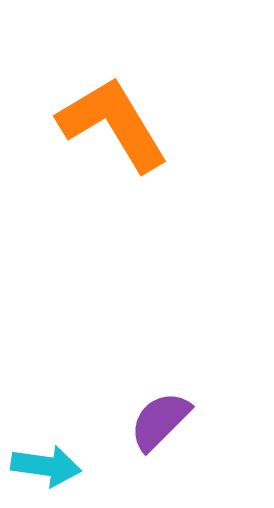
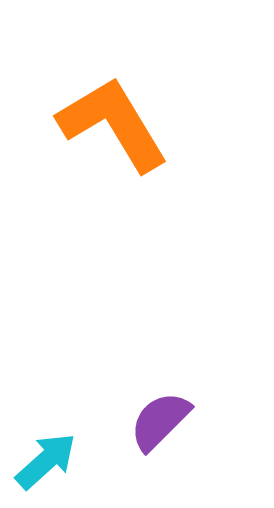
cyan arrow: moved 5 px up; rotated 50 degrees counterclockwise
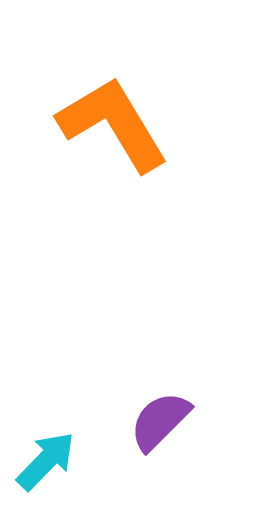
cyan arrow: rotated 4 degrees counterclockwise
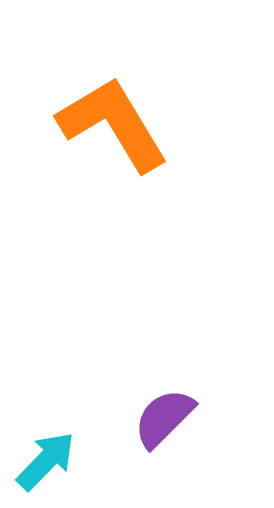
purple semicircle: moved 4 px right, 3 px up
